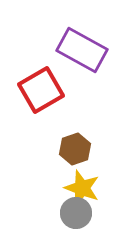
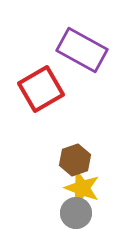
red square: moved 1 px up
brown hexagon: moved 11 px down
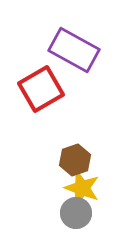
purple rectangle: moved 8 px left
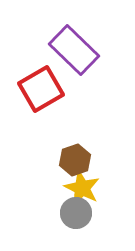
purple rectangle: rotated 15 degrees clockwise
yellow star: rotated 6 degrees clockwise
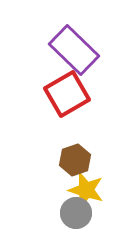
red square: moved 26 px right, 5 px down
yellow star: moved 4 px right, 2 px down; rotated 9 degrees counterclockwise
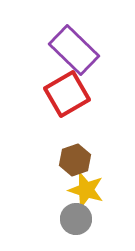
gray circle: moved 6 px down
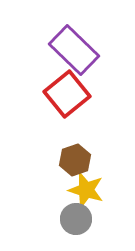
red square: rotated 9 degrees counterclockwise
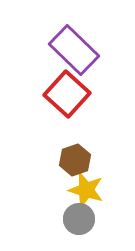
red square: rotated 9 degrees counterclockwise
gray circle: moved 3 px right
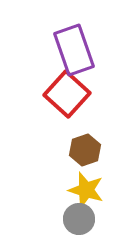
purple rectangle: rotated 27 degrees clockwise
brown hexagon: moved 10 px right, 10 px up
